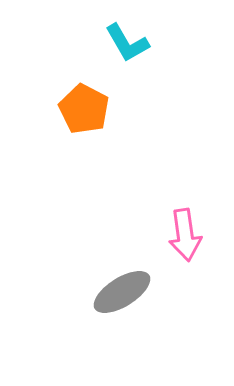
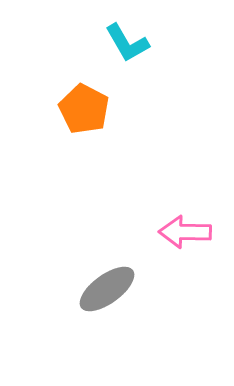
pink arrow: moved 3 px up; rotated 99 degrees clockwise
gray ellipse: moved 15 px left, 3 px up; rotated 4 degrees counterclockwise
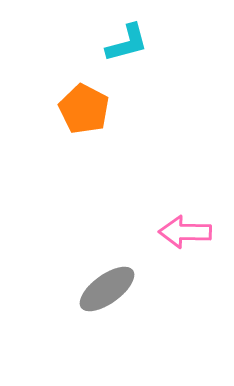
cyan L-shape: rotated 75 degrees counterclockwise
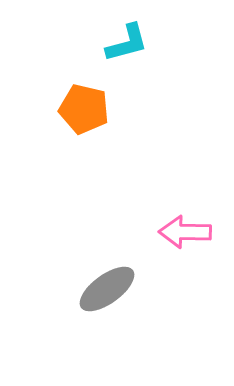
orange pentagon: rotated 15 degrees counterclockwise
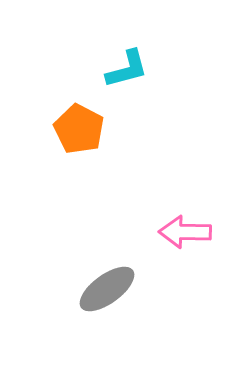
cyan L-shape: moved 26 px down
orange pentagon: moved 5 px left, 20 px down; rotated 15 degrees clockwise
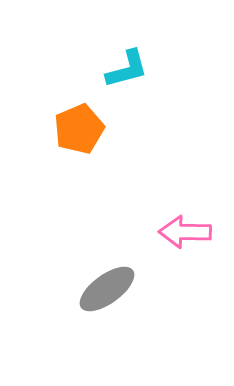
orange pentagon: rotated 21 degrees clockwise
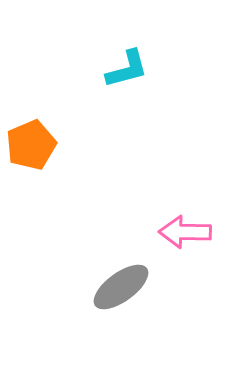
orange pentagon: moved 48 px left, 16 px down
gray ellipse: moved 14 px right, 2 px up
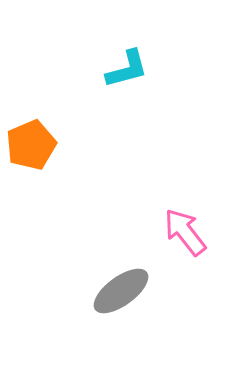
pink arrow: rotated 51 degrees clockwise
gray ellipse: moved 4 px down
